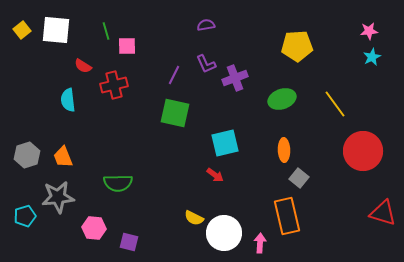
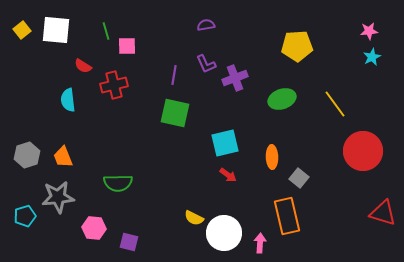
purple line: rotated 18 degrees counterclockwise
orange ellipse: moved 12 px left, 7 px down
red arrow: moved 13 px right
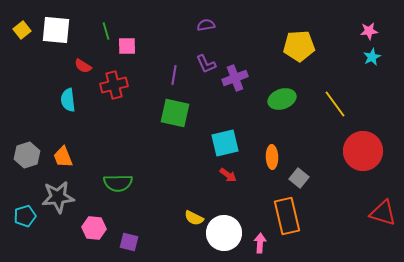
yellow pentagon: moved 2 px right
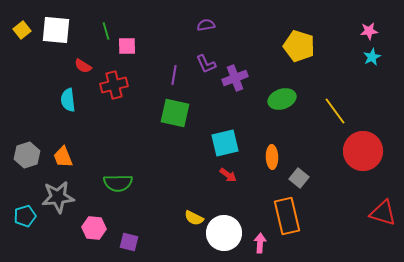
yellow pentagon: rotated 20 degrees clockwise
yellow line: moved 7 px down
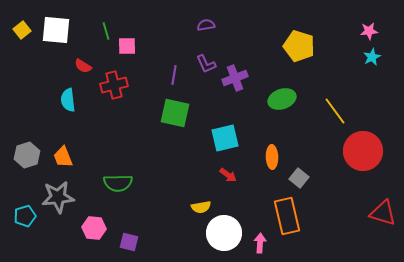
cyan square: moved 5 px up
yellow semicircle: moved 7 px right, 11 px up; rotated 36 degrees counterclockwise
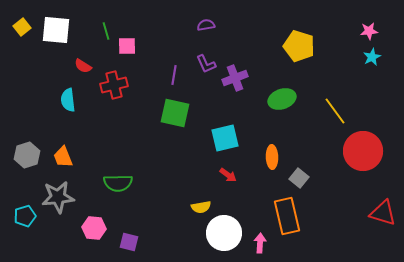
yellow square: moved 3 px up
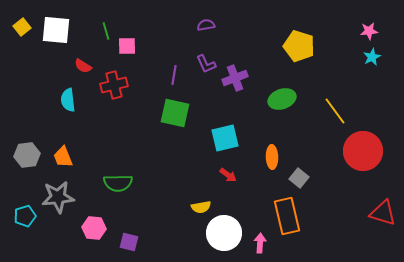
gray hexagon: rotated 10 degrees clockwise
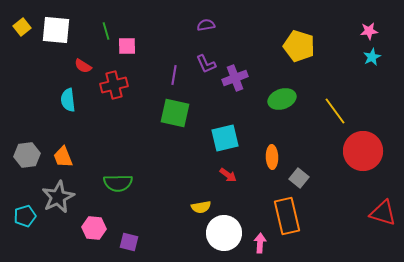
gray star: rotated 20 degrees counterclockwise
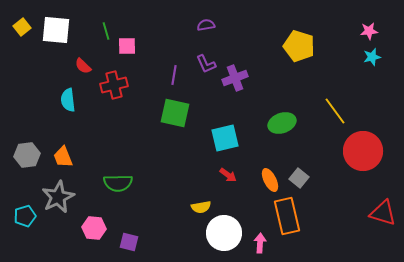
cyan star: rotated 12 degrees clockwise
red semicircle: rotated 12 degrees clockwise
green ellipse: moved 24 px down
orange ellipse: moved 2 px left, 23 px down; rotated 25 degrees counterclockwise
